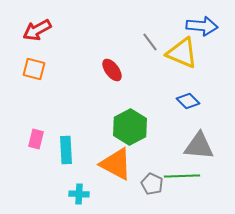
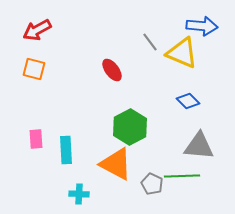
pink rectangle: rotated 18 degrees counterclockwise
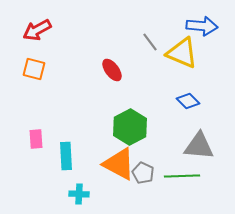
cyan rectangle: moved 6 px down
orange triangle: moved 3 px right
gray pentagon: moved 9 px left, 11 px up
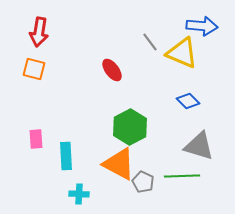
red arrow: moved 2 px right, 2 px down; rotated 52 degrees counterclockwise
gray triangle: rotated 12 degrees clockwise
gray pentagon: moved 9 px down
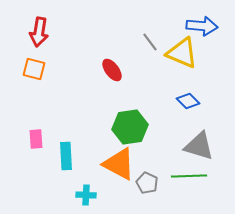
green hexagon: rotated 20 degrees clockwise
green line: moved 7 px right
gray pentagon: moved 4 px right, 1 px down
cyan cross: moved 7 px right, 1 px down
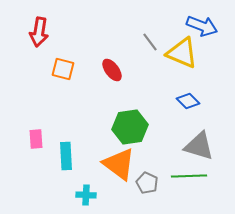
blue arrow: rotated 16 degrees clockwise
orange square: moved 29 px right
orange triangle: rotated 9 degrees clockwise
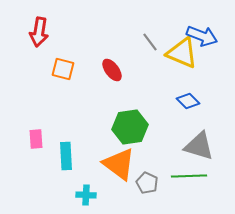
blue arrow: moved 10 px down
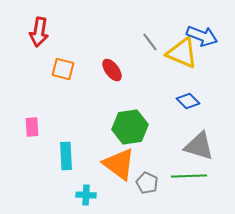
pink rectangle: moved 4 px left, 12 px up
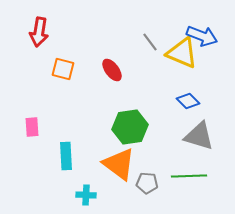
gray triangle: moved 10 px up
gray pentagon: rotated 20 degrees counterclockwise
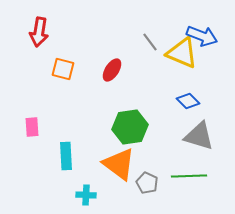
red ellipse: rotated 70 degrees clockwise
gray pentagon: rotated 20 degrees clockwise
